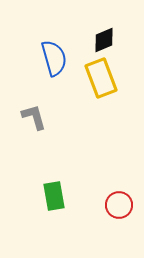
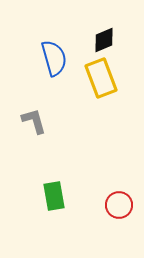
gray L-shape: moved 4 px down
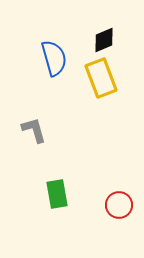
gray L-shape: moved 9 px down
green rectangle: moved 3 px right, 2 px up
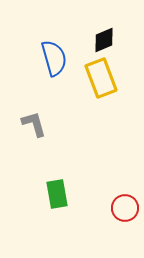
gray L-shape: moved 6 px up
red circle: moved 6 px right, 3 px down
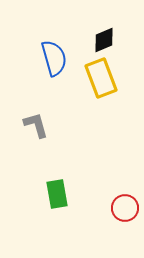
gray L-shape: moved 2 px right, 1 px down
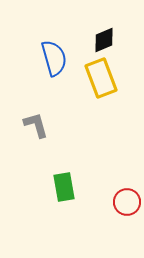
green rectangle: moved 7 px right, 7 px up
red circle: moved 2 px right, 6 px up
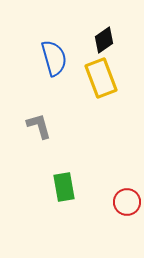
black diamond: rotated 12 degrees counterclockwise
gray L-shape: moved 3 px right, 1 px down
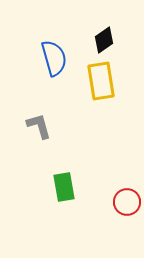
yellow rectangle: moved 3 px down; rotated 12 degrees clockwise
